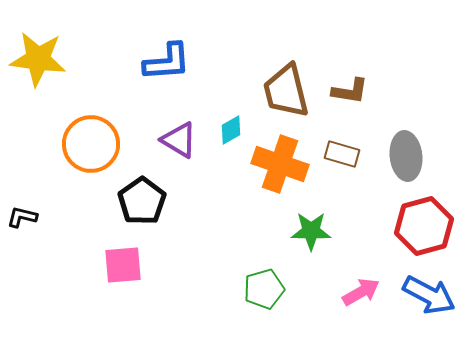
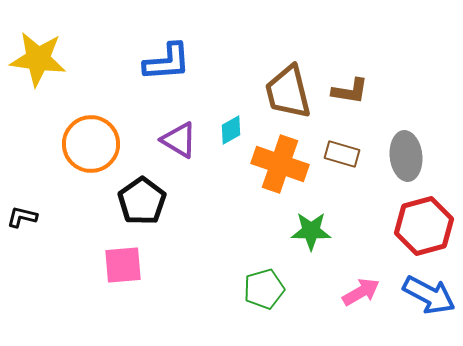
brown trapezoid: moved 2 px right, 1 px down
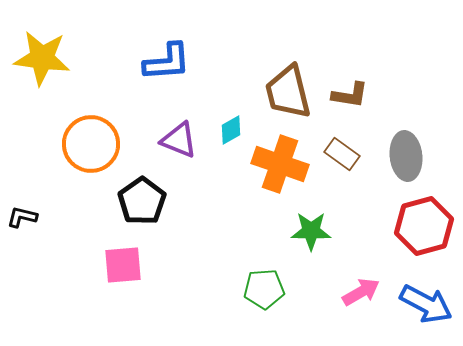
yellow star: moved 4 px right, 1 px up
brown L-shape: moved 4 px down
purple triangle: rotated 9 degrees counterclockwise
brown rectangle: rotated 20 degrees clockwise
green pentagon: rotated 12 degrees clockwise
blue arrow: moved 3 px left, 9 px down
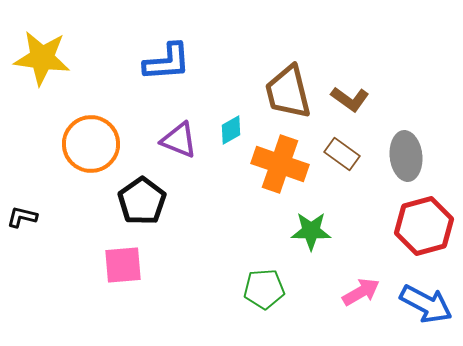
brown L-shape: moved 4 px down; rotated 27 degrees clockwise
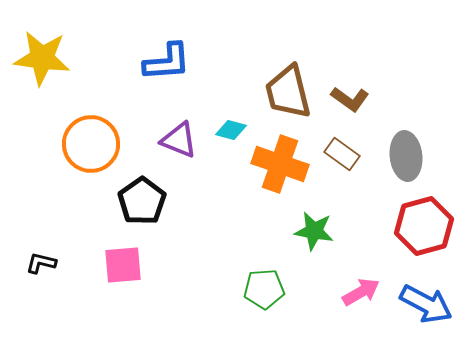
cyan diamond: rotated 44 degrees clockwise
black L-shape: moved 19 px right, 46 px down
green star: moved 3 px right; rotated 9 degrees clockwise
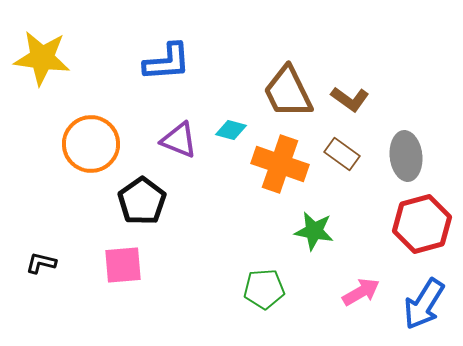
brown trapezoid: rotated 12 degrees counterclockwise
red hexagon: moved 2 px left, 2 px up
blue arrow: moved 2 px left; rotated 94 degrees clockwise
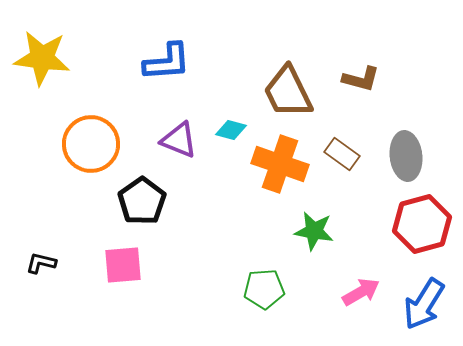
brown L-shape: moved 11 px right, 20 px up; rotated 21 degrees counterclockwise
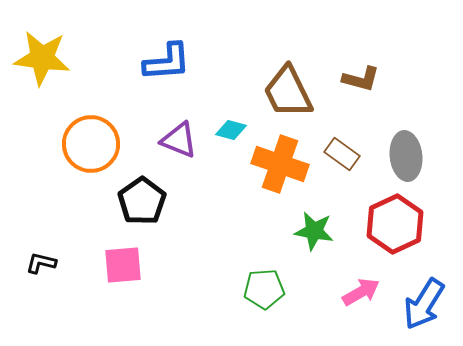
red hexagon: moved 27 px left; rotated 10 degrees counterclockwise
